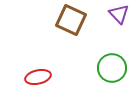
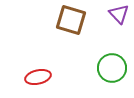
brown square: rotated 8 degrees counterclockwise
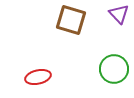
green circle: moved 2 px right, 1 px down
